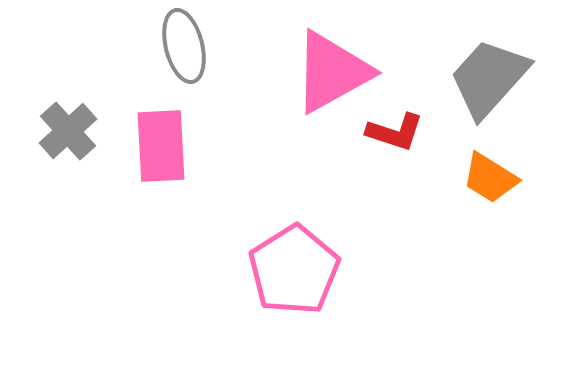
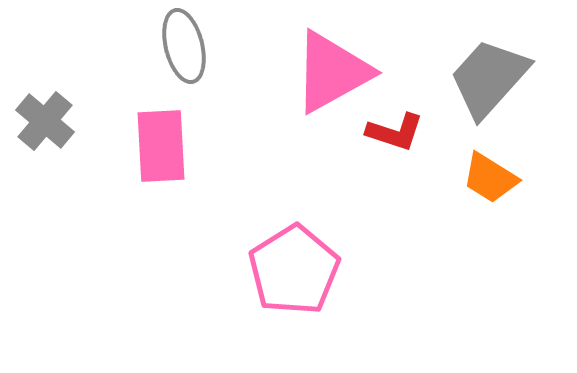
gray cross: moved 23 px left, 10 px up; rotated 8 degrees counterclockwise
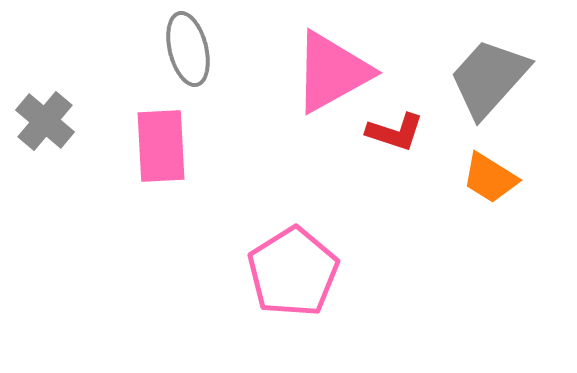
gray ellipse: moved 4 px right, 3 px down
pink pentagon: moved 1 px left, 2 px down
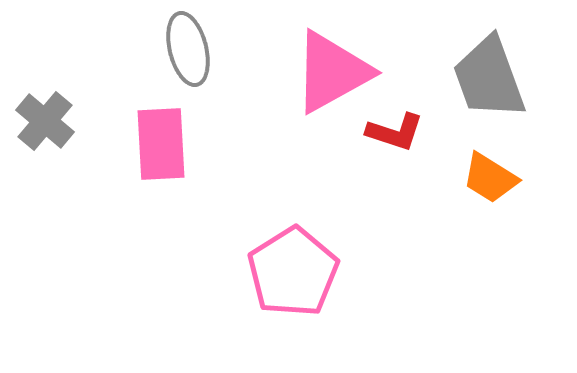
gray trapezoid: rotated 62 degrees counterclockwise
pink rectangle: moved 2 px up
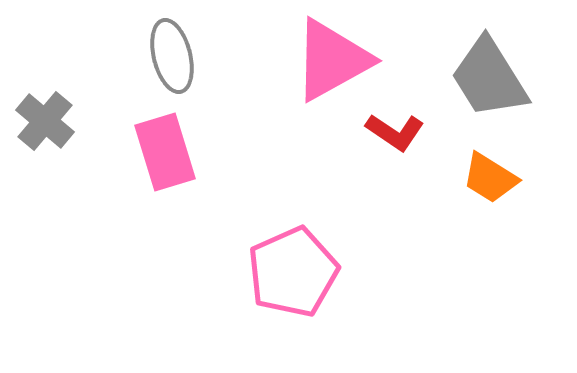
gray ellipse: moved 16 px left, 7 px down
pink triangle: moved 12 px up
gray trapezoid: rotated 12 degrees counterclockwise
red L-shape: rotated 16 degrees clockwise
pink rectangle: moved 4 px right, 8 px down; rotated 14 degrees counterclockwise
pink pentagon: rotated 8 degrees clockwise
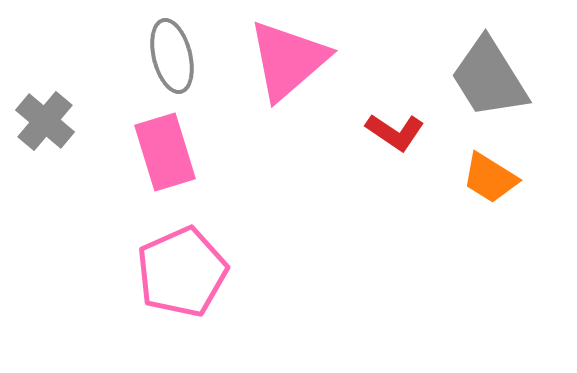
pink triangle: moved 44 px left; rotated 12 degrees counterclockwise
pink pentagon: moved 111 px left
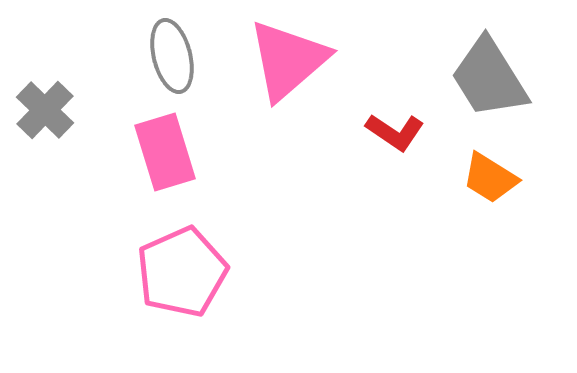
gray cross: moved 11 px up; rotated 4 degrees clockwise
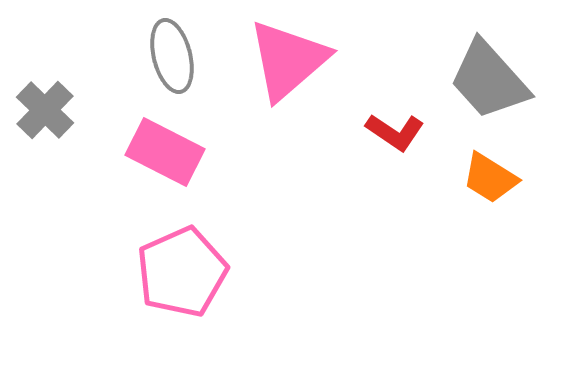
gray trapezoid: moved 2 px down; rotated 10 degrees counterclockwise
pink rectangle: rotated 46 degrees counterclockwise
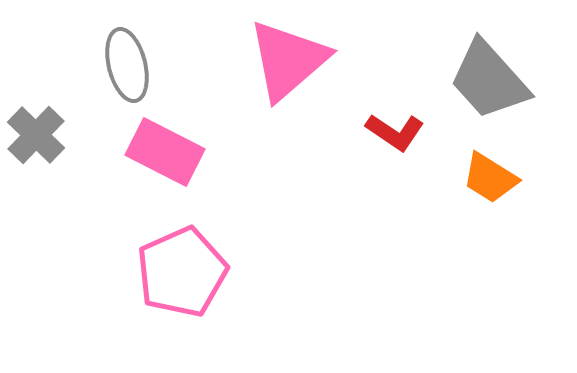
gray ellipse: moved 45 px left, 9 px down
gray cross: moved 9 px left, 25 px down
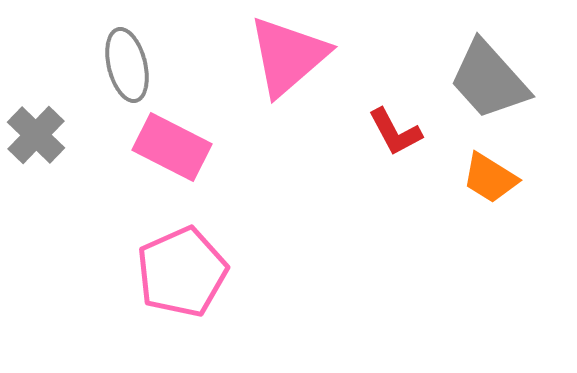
pink triangle: moved 4 px up
red L-shape: rotated 28 degrees clockwise
pink rectangle: moved 7 px right, 5 px up
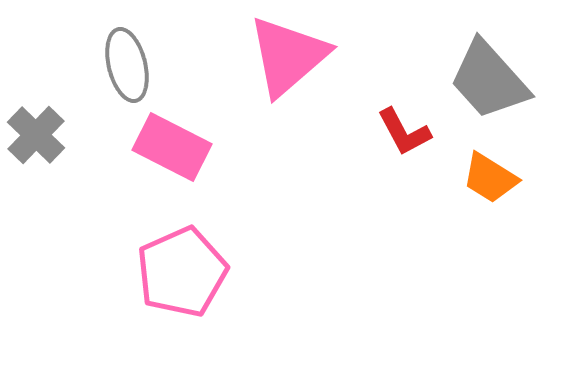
red L-shape: moved 9 px right
